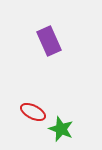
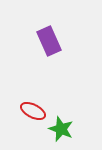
red ellipse: moved 1 px up
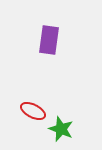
purple rectangle: moved 1 px up; rotated 32 degrees clockwise
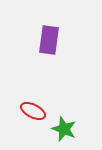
green star: moved 3 px right
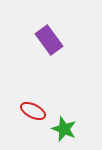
purple rectangle: rotated 44 degrees counterclockwise
